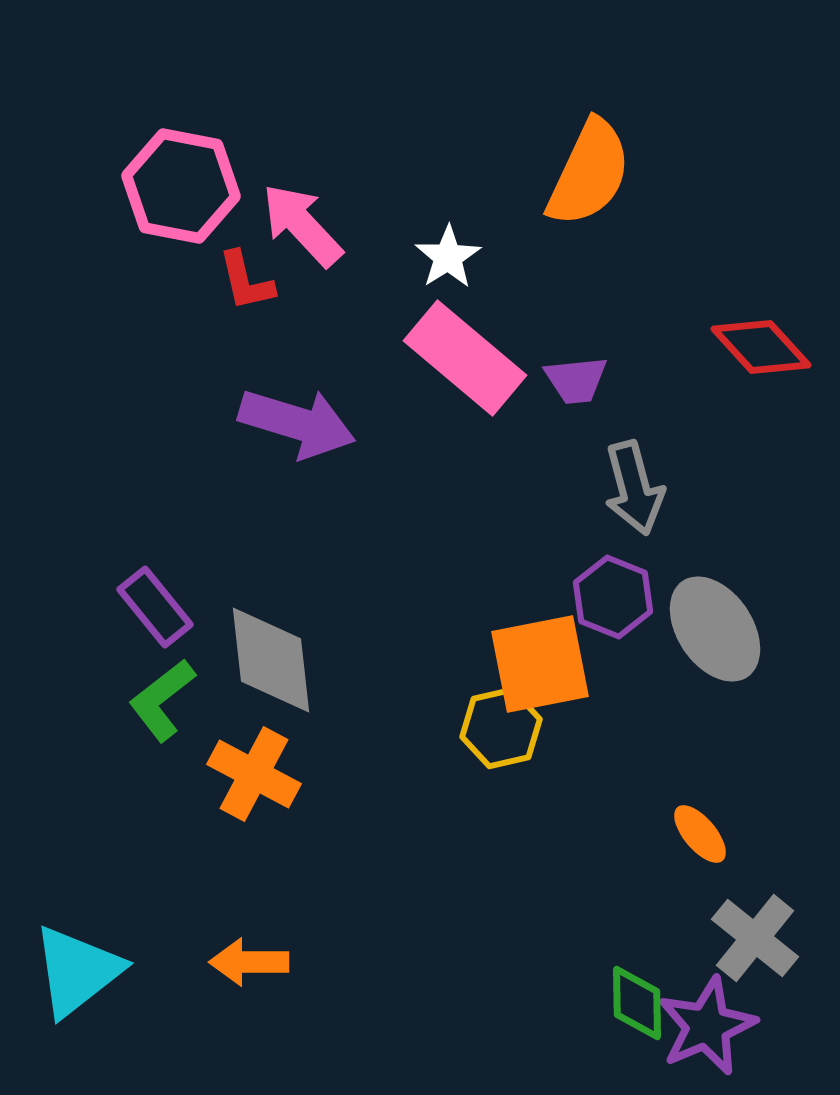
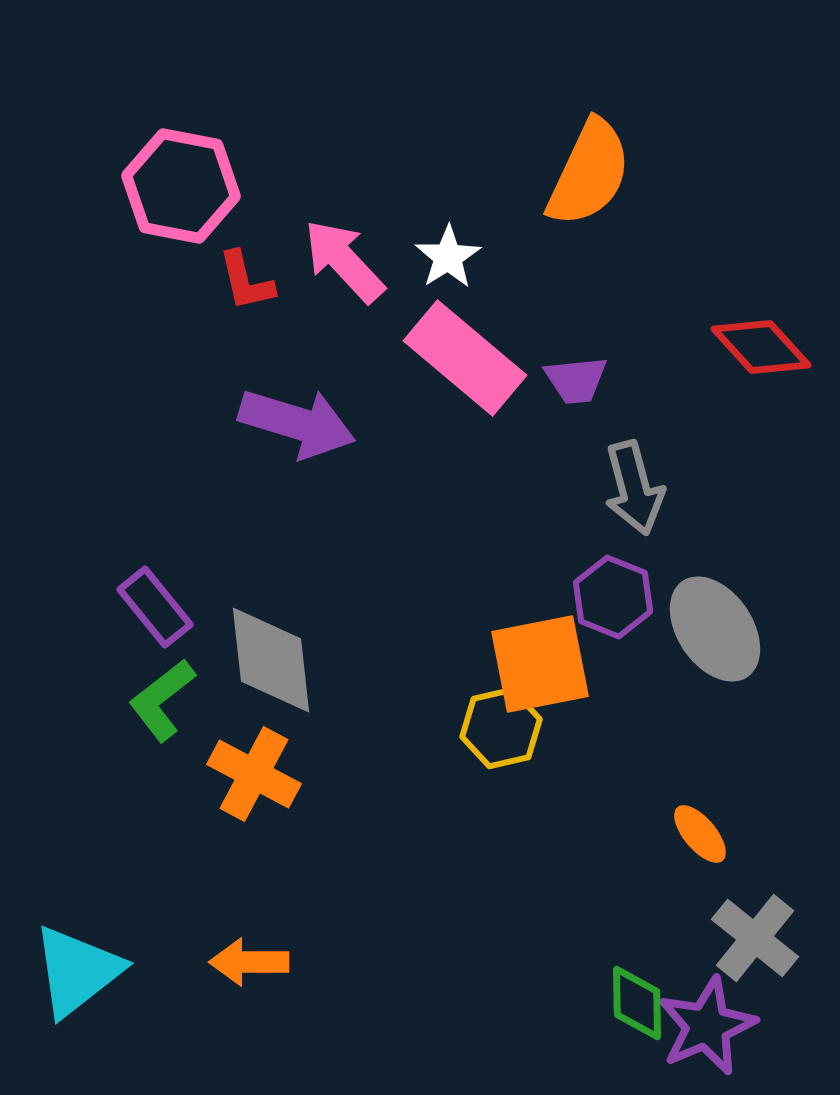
pink arrow: moved 42 px right, 36 px down
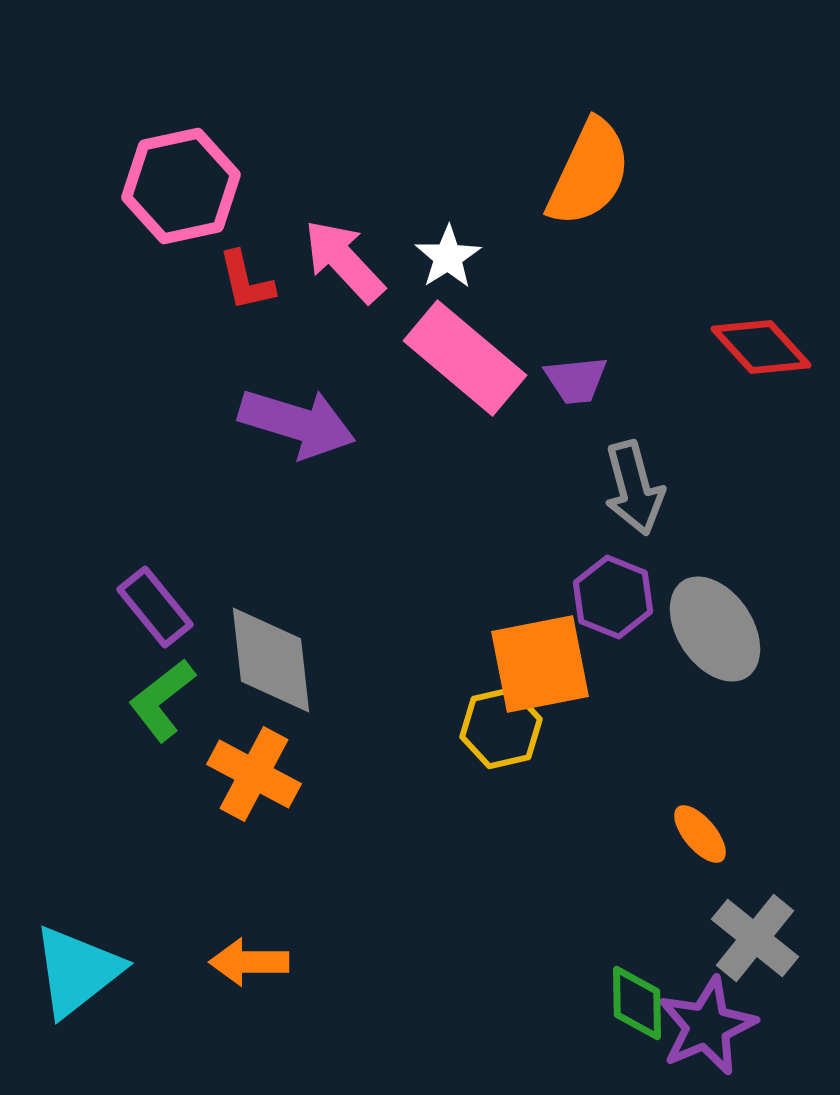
pink hexagon: rotated 23 degrees counterclockwise
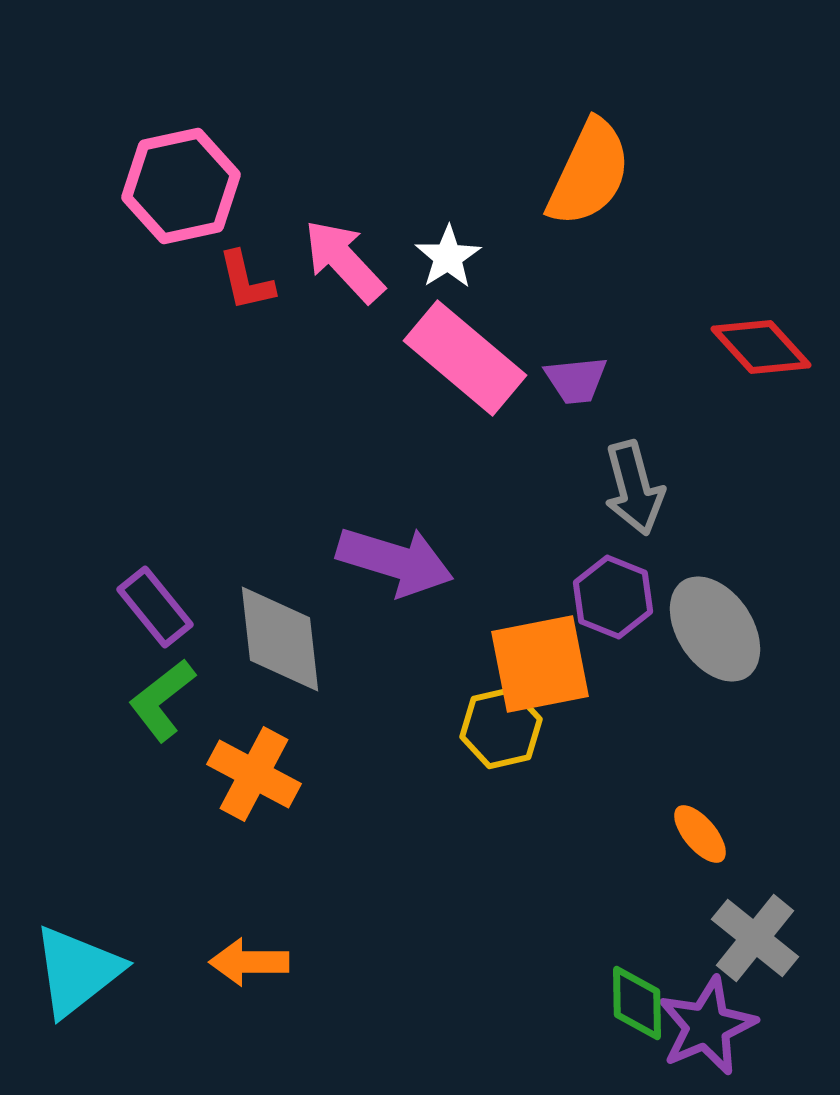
purple arrow: moved 98 px right, 138 px down
gray diamond: moved 9 px right, 21 px up
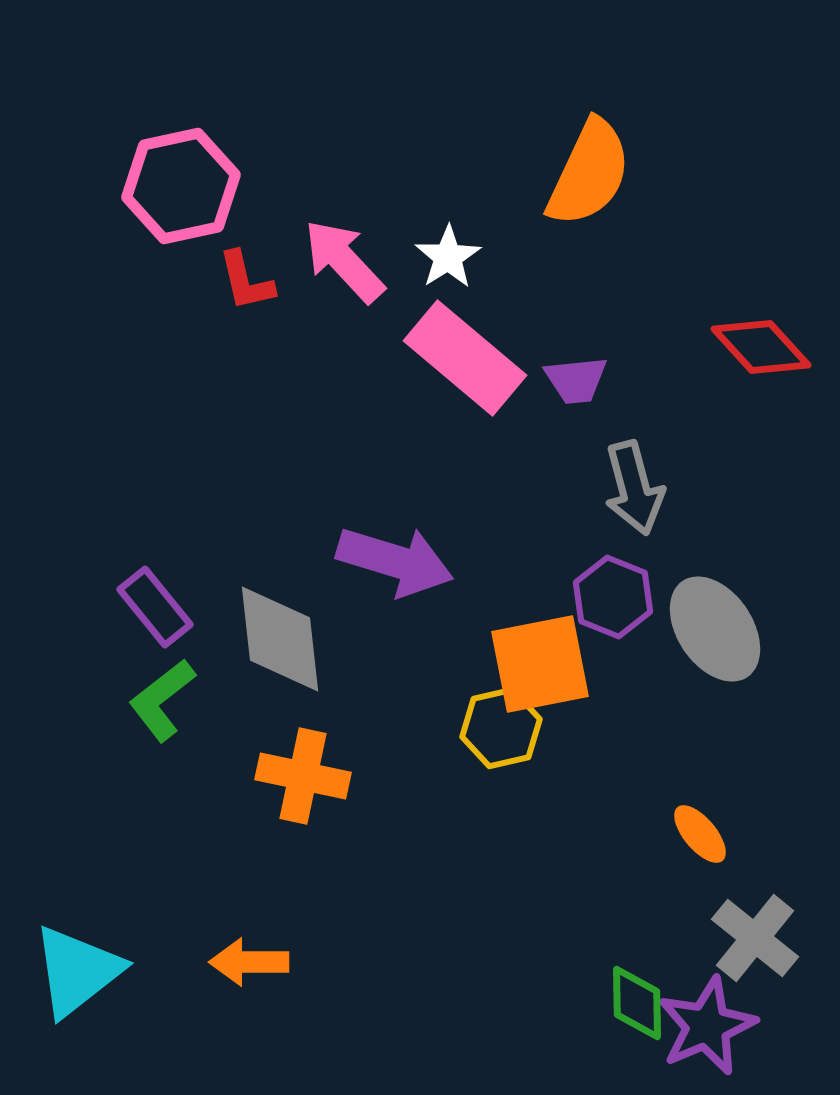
orange cross: moved 49 px right, 2 px down; rotated 16 degrees counterclockwise
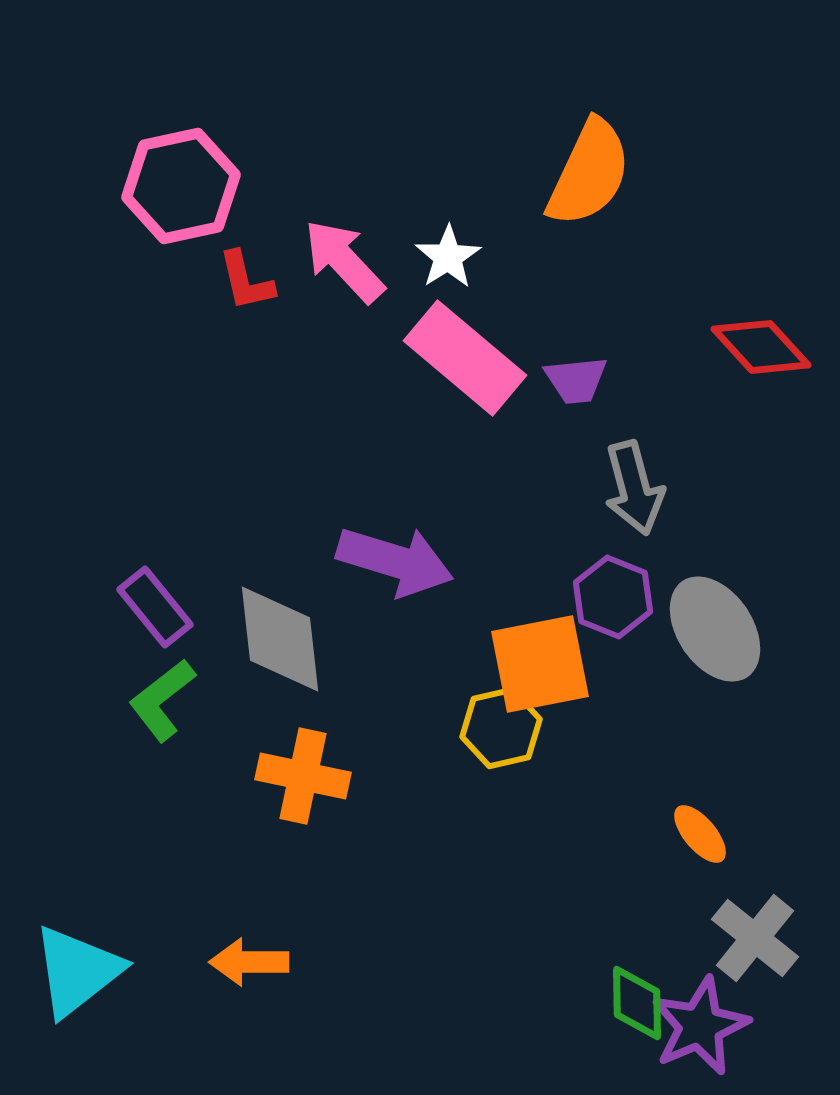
purple star: moved 7 px left
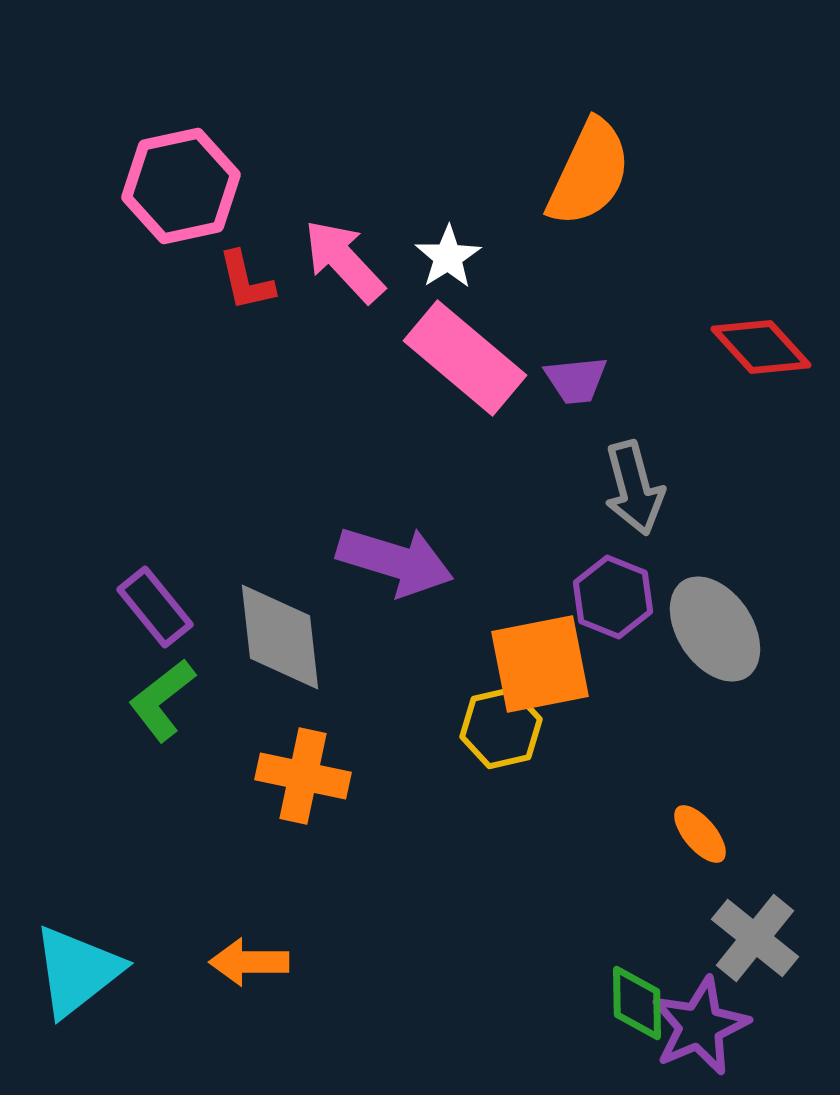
gray diamond: moved 2 px up
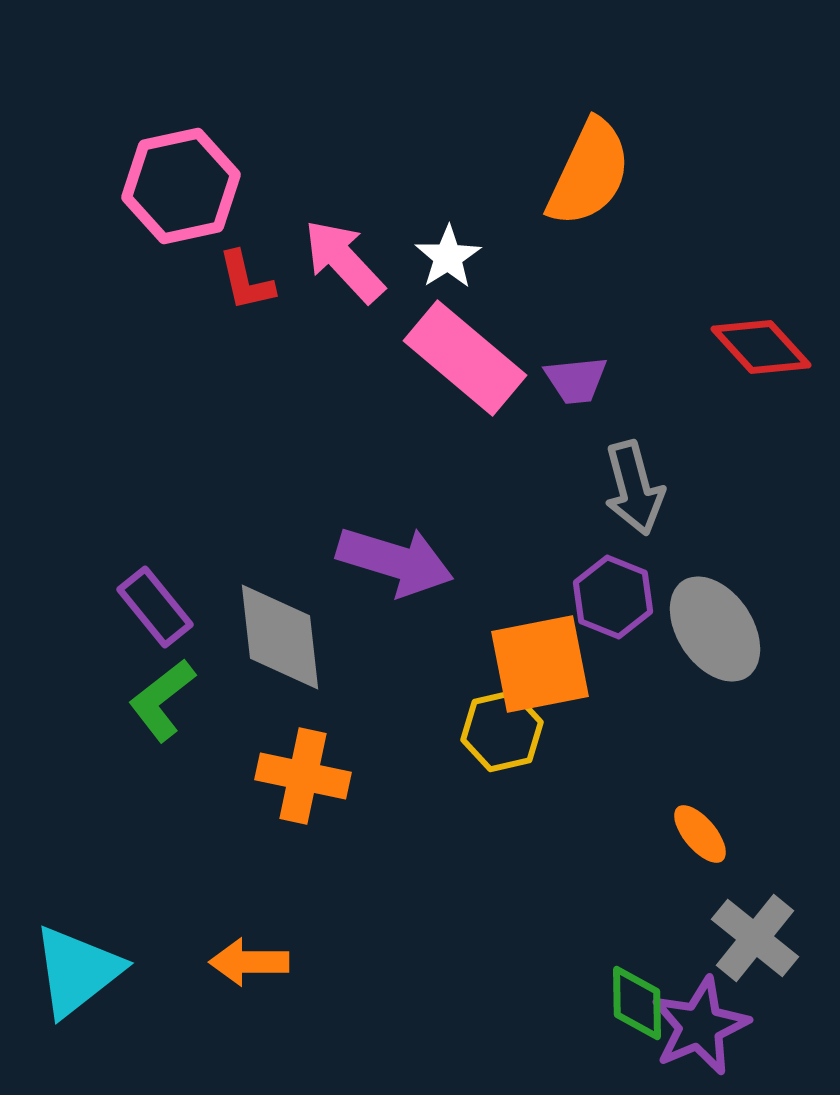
yellow hexagon: moved 1 px right, 3 px down
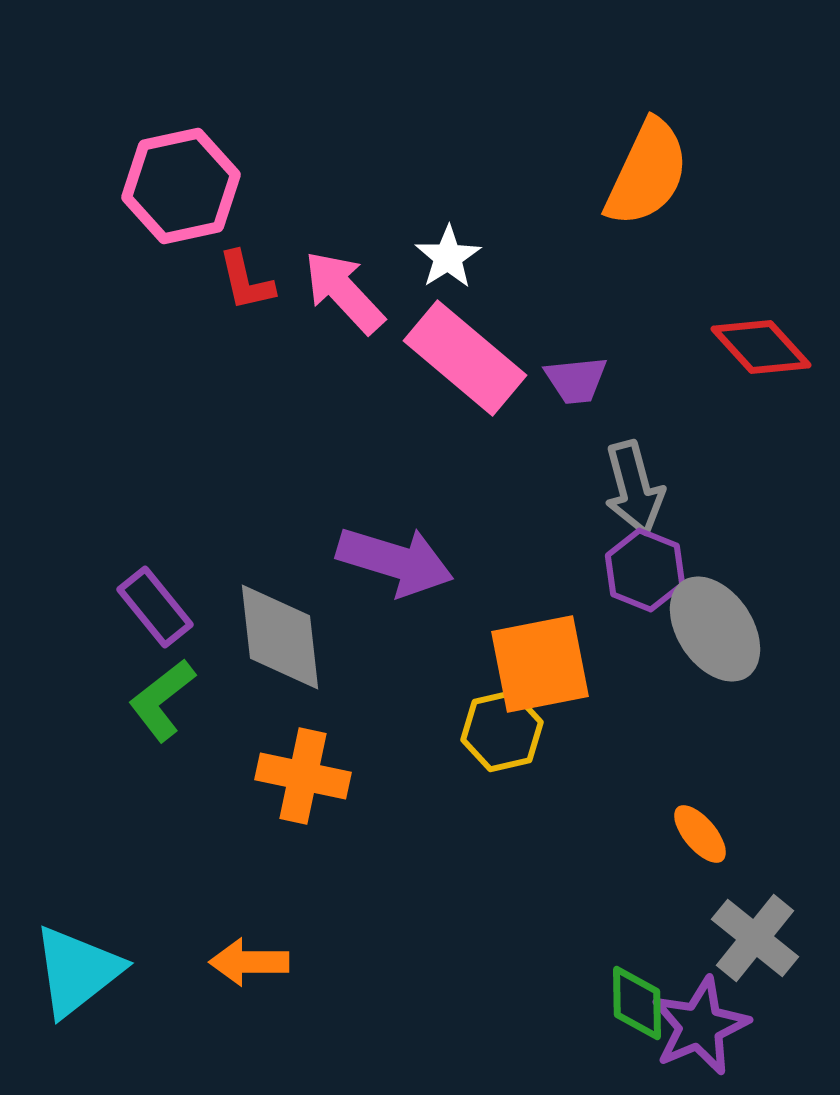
orange semicircle: moved 58 px right
pink arrow: moved 31 px down
purple hexagon: moved 32 px right, 27 px up
